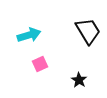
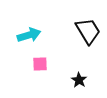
pink square: rotated 21 degrees clockwise
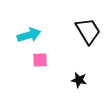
pink square: moved 4 px up
black star: rotated 21 degrees counterclockwise
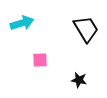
black trapezoid: moved 2 px left, 2 px up
cyan arrow: moved 7 px left, 12 px up
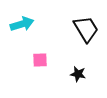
cyan arrow: moved 1 px down
black star: moved 1 px left, 6 px up
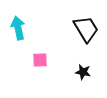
cyan arrow: moved 4 px left, 4 px down; rotated 85 degrees counterclockwise
black star: moved 5 px right, 2 px up
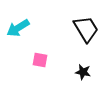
cyan arrow: rotated 110 degrees counterclockwise
pink square: rotated 14 degrees clockwise
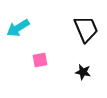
black trapezoid: rotated 8 degrees clockwise
pink square: rotated 21 degrees counterclockwise
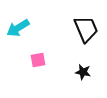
pink square: moved 2 px left
